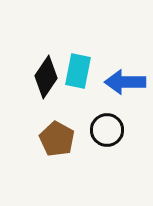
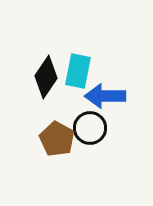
blue arrow: moved 20 px left, 14 px down
black circle: moved 17 px left, 2 px up
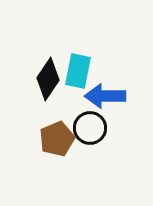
black diamond: moved 2 px right, 2 px down
brown pentagon: rotated 20 degrees clockwise
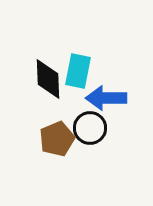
black diamond: rotated 36 degrees counterclockwise
blue arrow: moved 1 px right, 2 px down
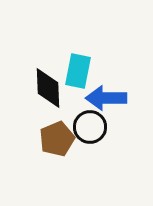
black diamond: moved 9 px down
black circle: moved 1 px up
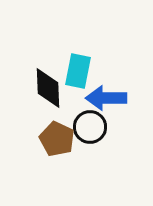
brown pentagon: rotated 24 degrees counterclockwise
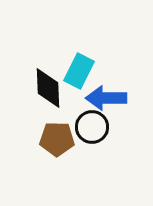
cyan rectangle: moved 1 px right; rotated 16 degrees clockwise
black circle: moved 2 px right
brown pentagon: rotated 24 degrees counterclockwise
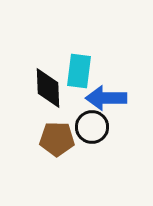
cyan rectangle: rotated 20 degrees counterclockwise
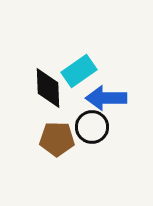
cyan rectangle: rotated 48 degrees clockwise
